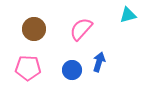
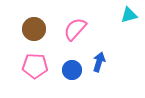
cyan triangle: moved 1 px right
pink semicircle: moved 6 px left
pink pentagon: moved 7 px right, 2 px up
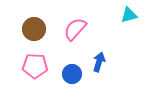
blue circle: moved 4 px down
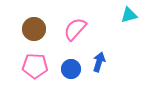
blue circle: moved 1 px left, 5 px up
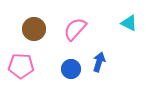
cyan triangle: moved 8 px down; rotated 42 degrees clockwise
pink pentagon: moved 14 px left
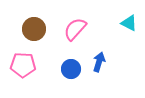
pink pentagon: moved 2 px right, 1 px up
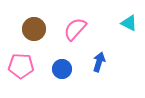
pink pentagon: moved 2 px left, 1 px down
blue circle: moved 9 px left
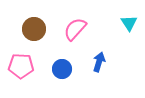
cyan triangle: rotated 30 degrees clockwise
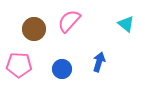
cyan triangle: moved 3 px left, 1 px down; rotated 18 degrees counterclockwise
pink semicircle: moved 6 px left, 8 px up
pink pentagon: moved 2 px left, 1 px up
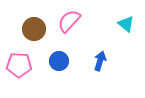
blue arrow: moved 1 px right, 1 px up
blue circle: moved 3 px left, 8 px up
